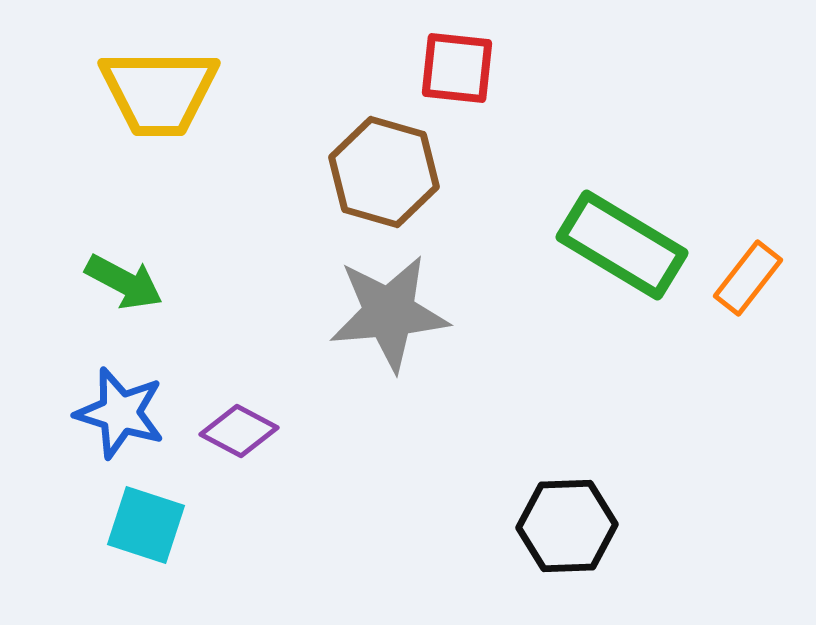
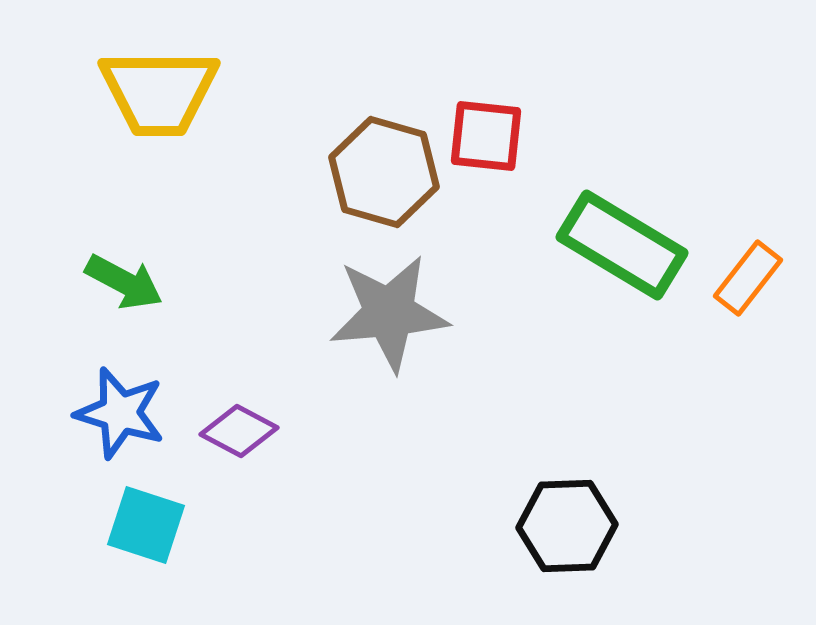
red square: moved 29 px right, 68 px down
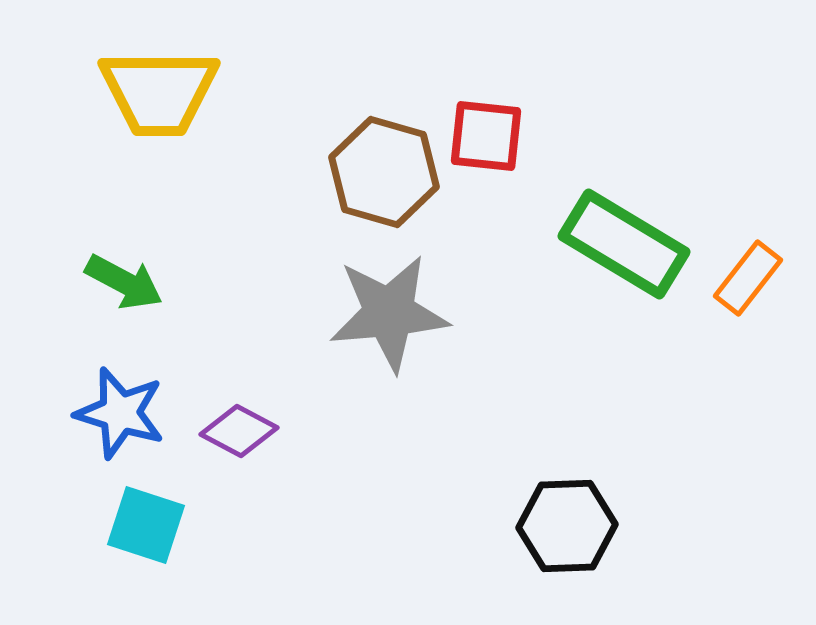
green rectangle: moved 2 px right, 1 px up
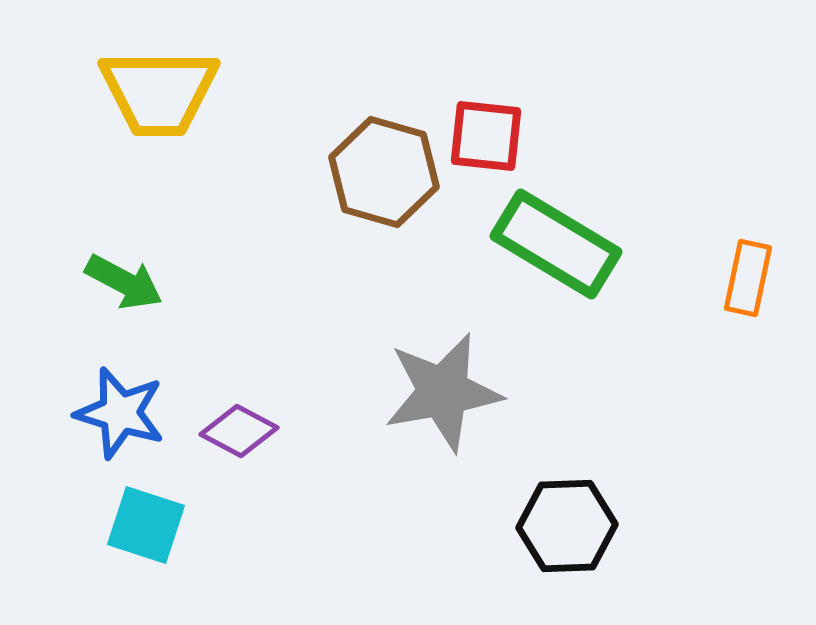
green rectangle: moved 68 px left
orange rectangle: rotated 26 degrees counterclockwise
gray star: moved 54 px right, 79 px down; rotated 5 degrees counterclockwise
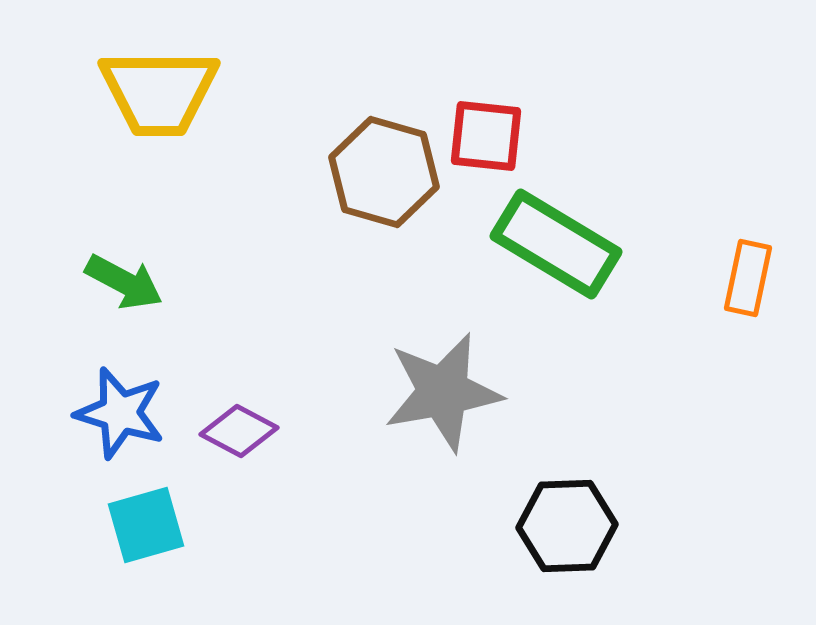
cyan square: rotated 34 degrees counterclockwise
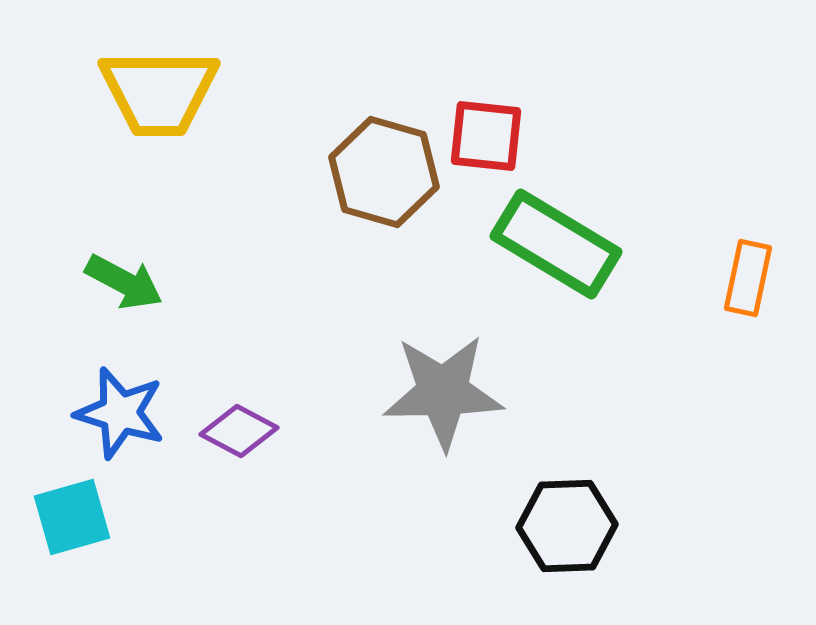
gray star: rotated 9 degrees clockwise
cyan square: moved 74 px left, 8 px up
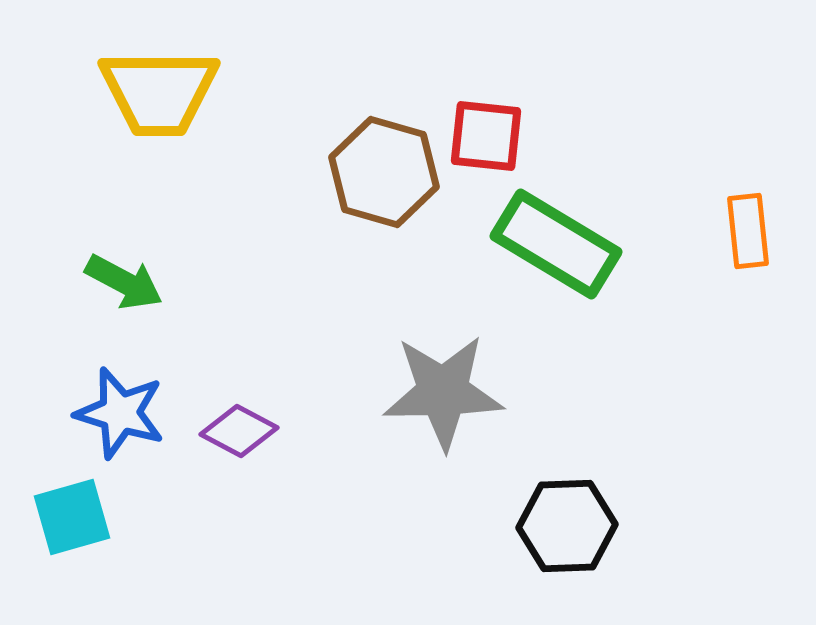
orange rectangle: moved 47 px up; rotated 18 degrees counterclockwise
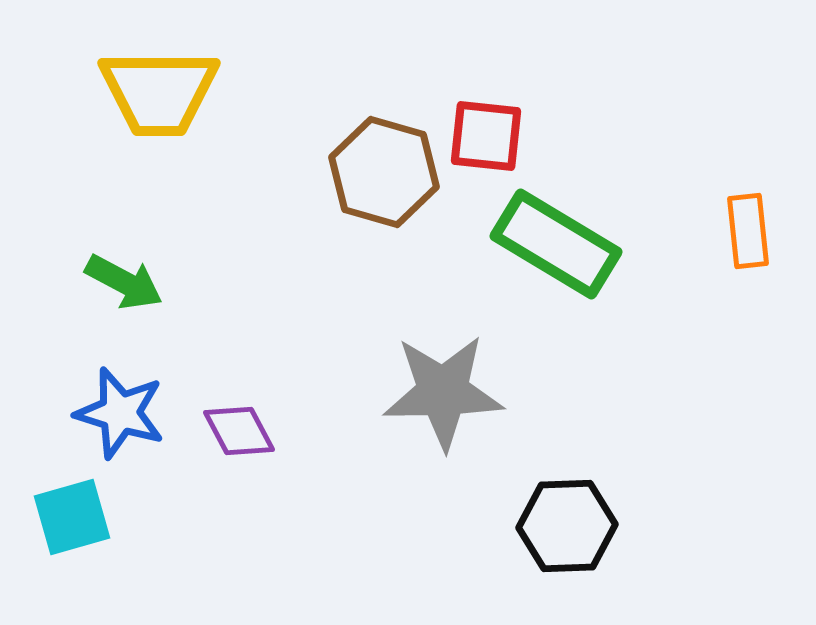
purple diamond: rotated 34 degrees clockwise
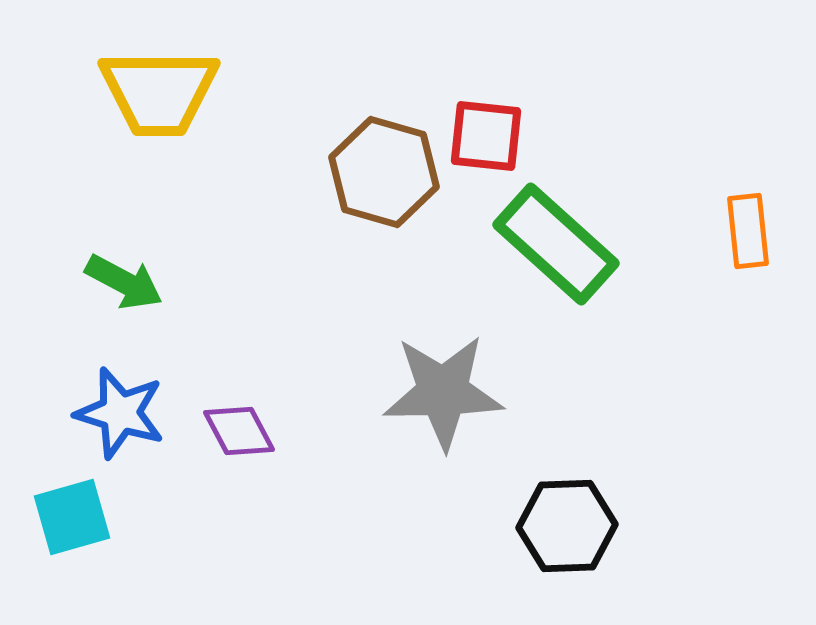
green rectangle: rotated 11 degrees clockwise
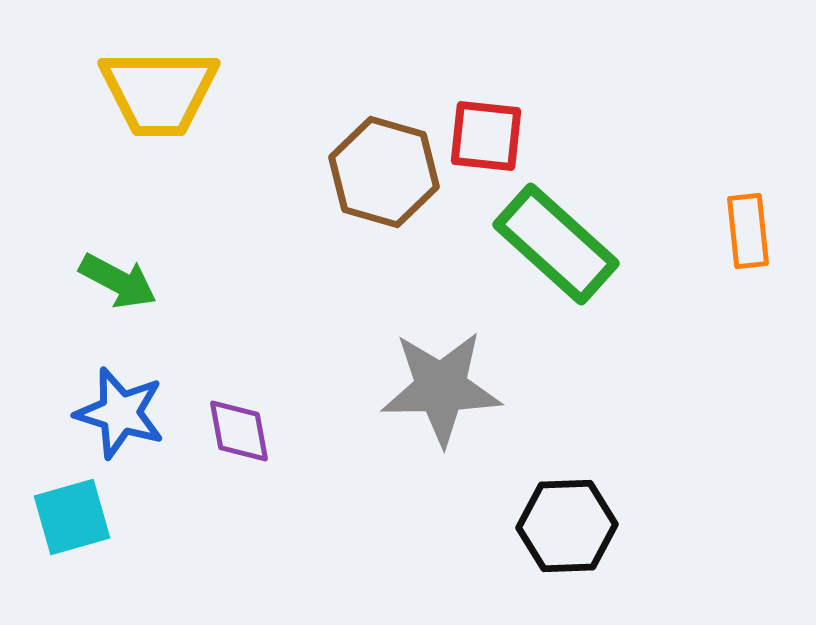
green arrow: moved 6 px left, 1 px up
gray star: moved 2 px left, 4 px up
purple diamond: rotated 18 degrees clockwise
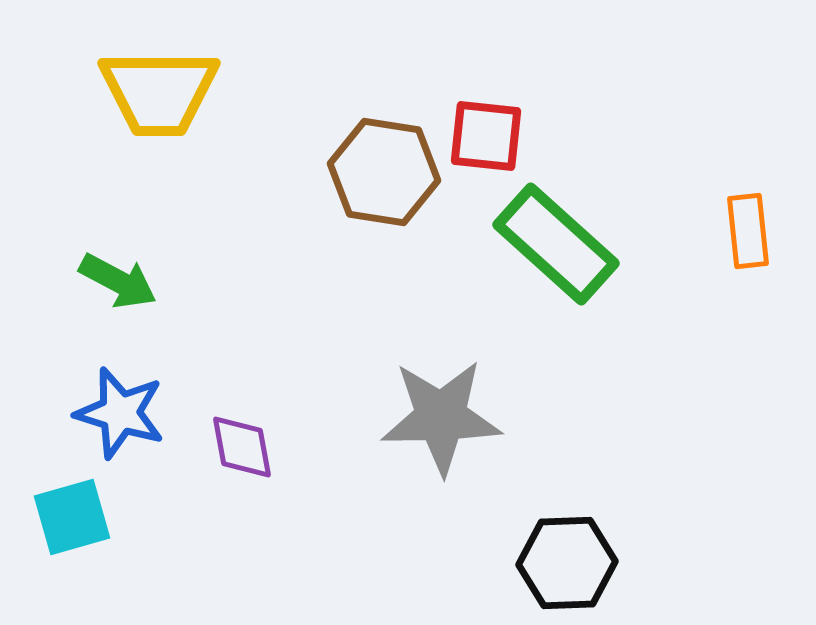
brown hexagon: rotated 7 degrees counterclockwise
gray star: moved 29 px down
purple diamond: moved 3 px right, 16 px down
black hexagon: moved 37 px down
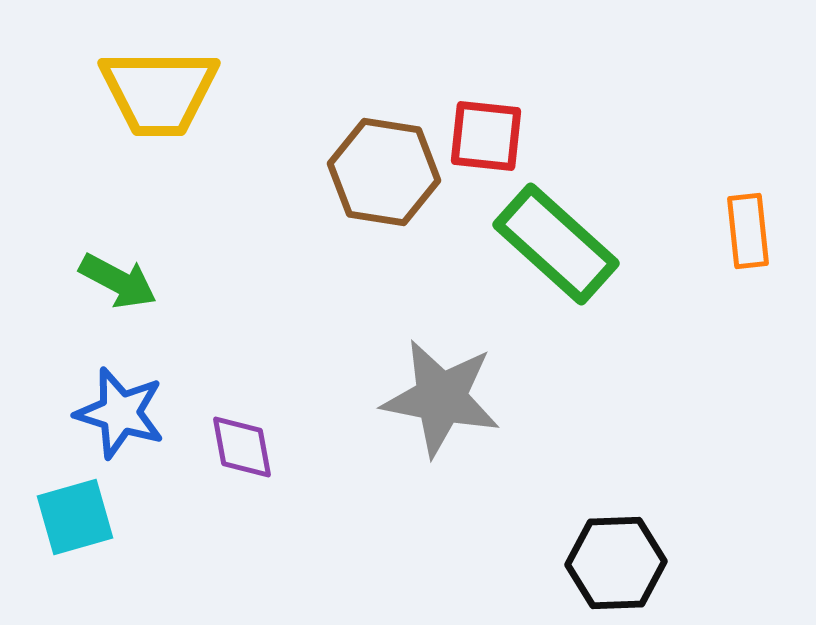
gray star: moved 19 px up; rotated 12 degrees clockwise
cyan square: moved 3 px right
black hexagon: moved 49 px right
